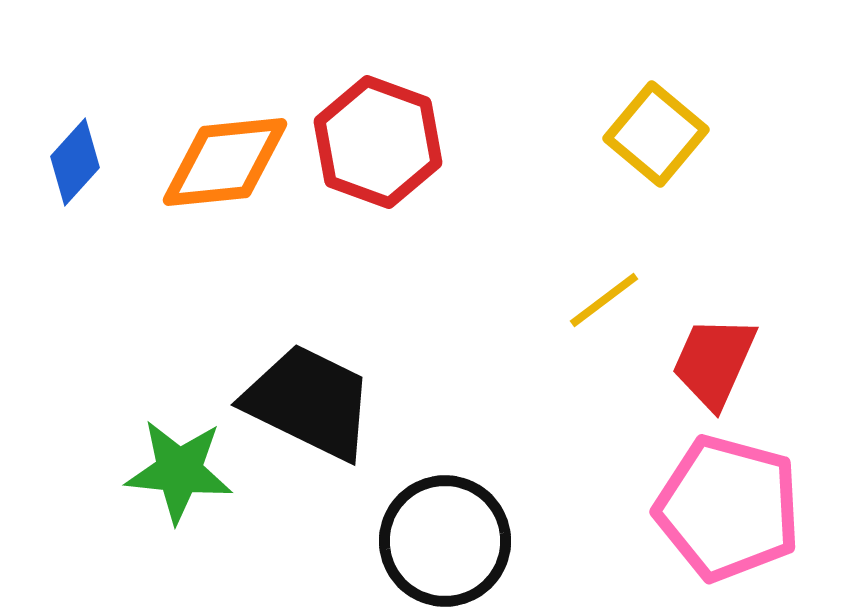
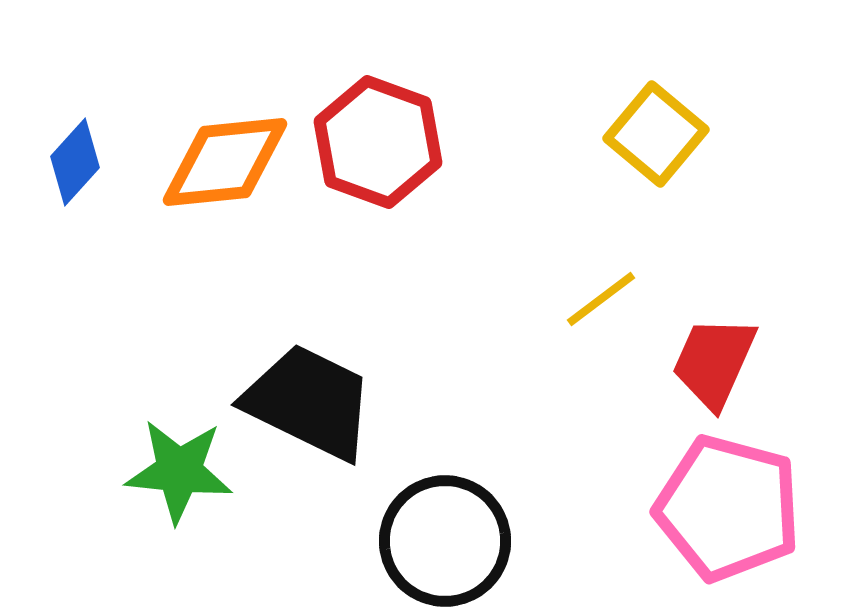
yellow line: moved 3 px left, 1 px up
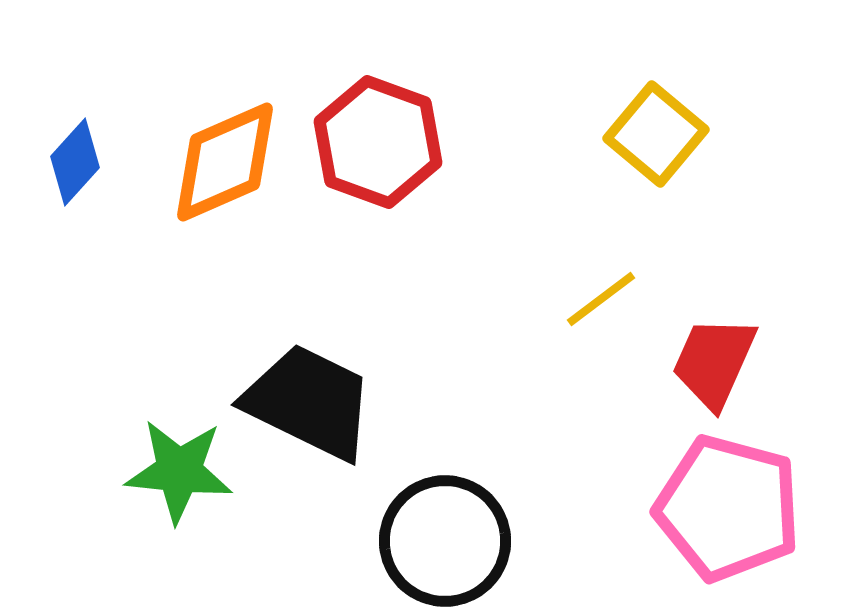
orange diamond: rotated 18 degrees counterclockwise
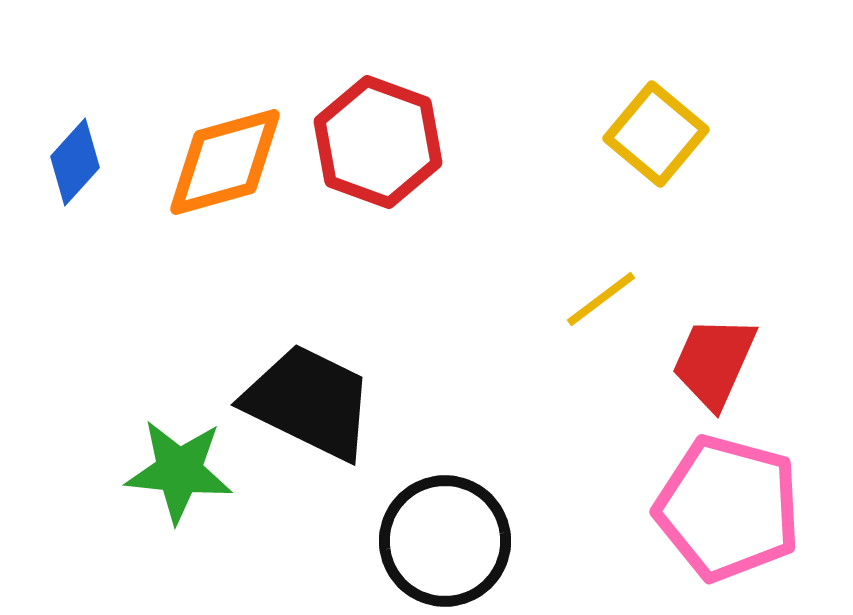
orange diamond: rotated 8 degrees clockwise
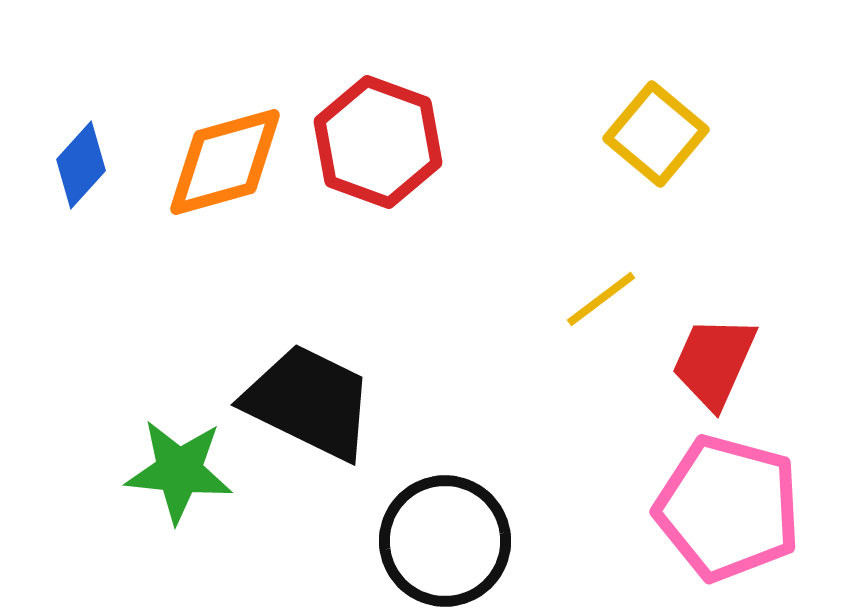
blue diamond: moved 6 px right, 3 px down
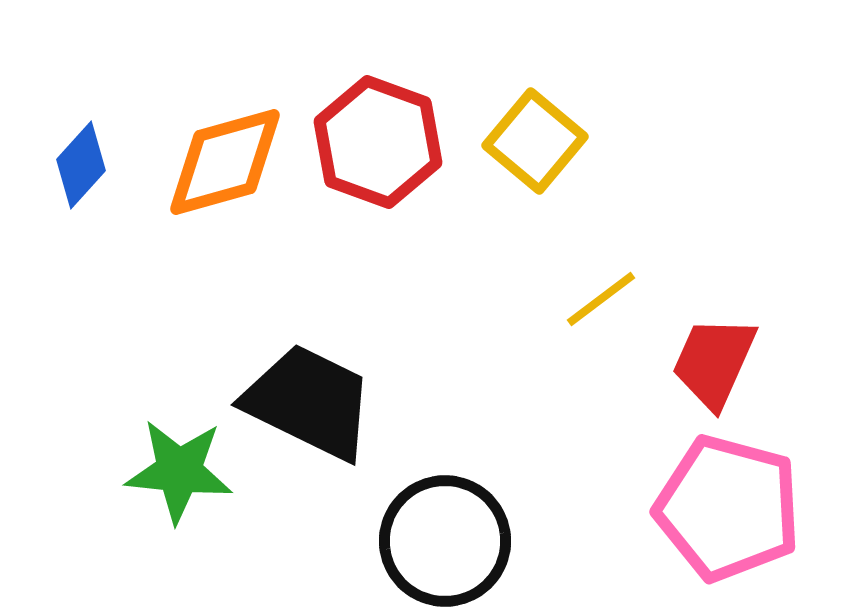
yellow square: moved 121 px left, 7 px down
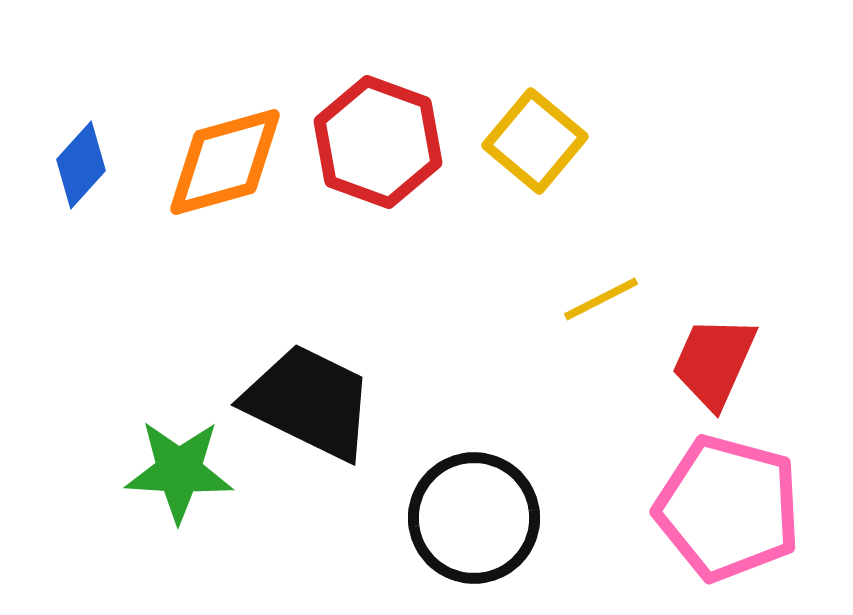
yellow line: rotated 10 degrees clockwise
green star: rotated 3 degrees counterclockwise
black circle: moved 29 px right, 23 px up
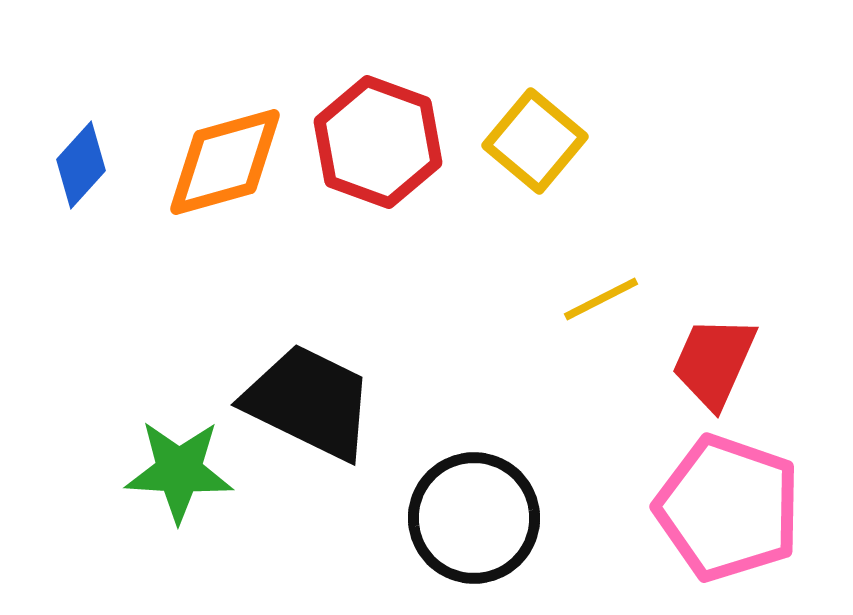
pink pentagon: rotated 4 degrees clockwise
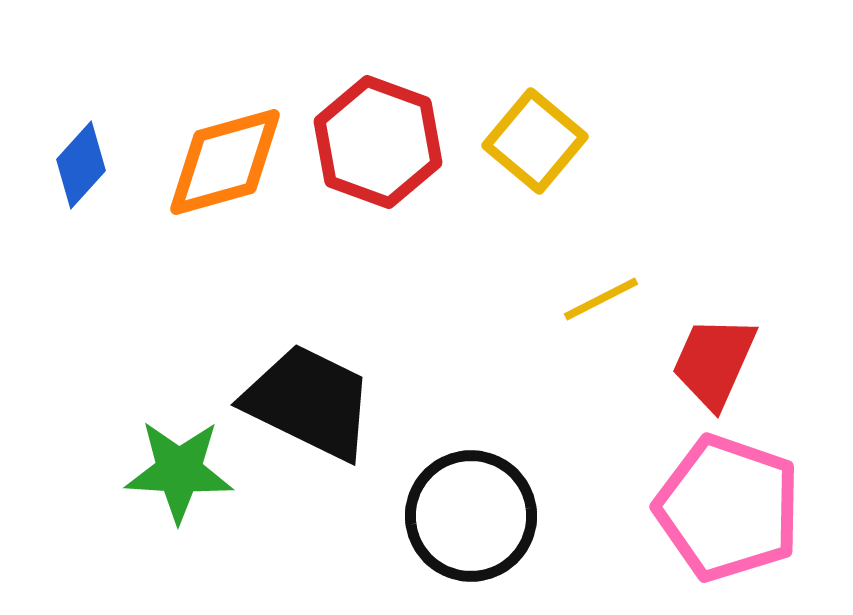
black circle: moved 3 px left, 2 px up
